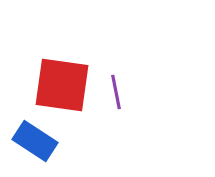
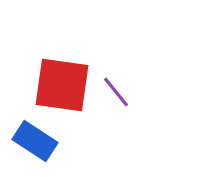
purple line: rotated 28 degrees counterclockwise
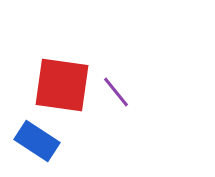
blue rectangle: moved 2 px right
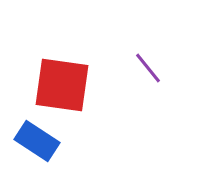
purple line: moved 32 px right, 24 px up
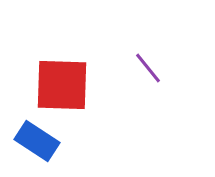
red square: rotated 6 degrees counterclockwise
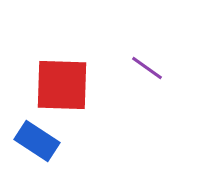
purple line: moved 1 px left; rotated 16 degrees counterclockwise
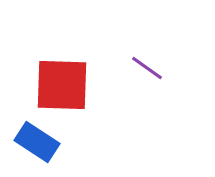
blue rectangle: moved 1 px down
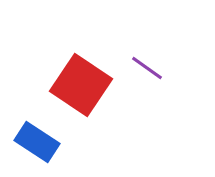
red square: moved 19 px right; rotated 32 degrees clockwise
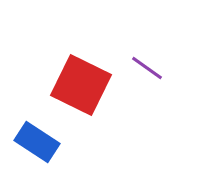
red square: rotated 8 degrees counterclockwise
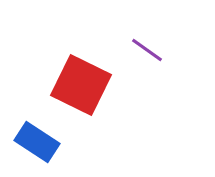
purple line: moved 18 px up
